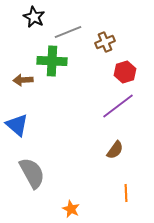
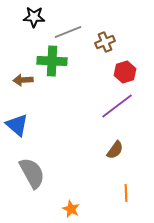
black star: rotated 25 degrees counterclockwise
purple line: moved 1 px left
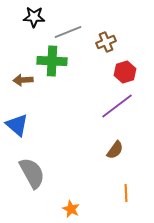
brown cross: moved 1 px right
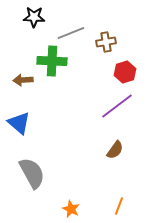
gray line: moved 3 px right, 1 px down
brown cross: rotated 12 degrees clockwise
blue triangle: moved 2 px right, 2 px up
orange line: moved 7 px left, 13 px down; rotated 24 degrees clockwise
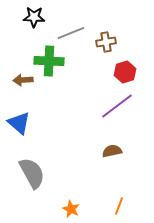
green cross: moved 3 px left
brown semicircle: moved 3 px left, 1 px down; rotated 138 degrees counterclockwise
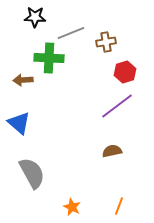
black star: moved 1 px right
green cross: moved 3 px up
orange star: moved 1 px right, 2 px up
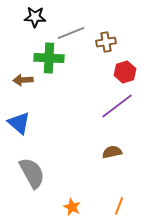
brown semicircle: moved 1 px down
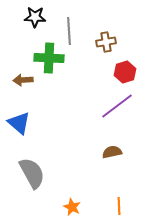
gray line: moved 2 px left, 2 px up; rotated 72 degrees counterclockwise
orange line: rotated 24 degrees counterclockwise
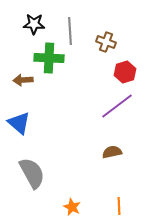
black star: moved 1 px left, 7 px down
gray line: moved 1 px right
brown cross: rotated 30 degrees clockwise
